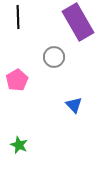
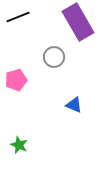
black line: rotated 70 degrees clockwise
pink pentagon: moved 1 px left; rotated 15 degrees clockwise
blue triangle: rotated 24 degrees counterclockwise
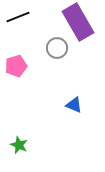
gray circle: moved 3 px right, 9 px up
pink pentagon: moved 14 px up
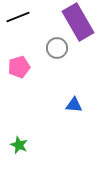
pink pentagon: moved 3 px right, 1 px down
blue triangle: rotated 18 degrees counterclockwise
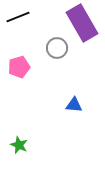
purple rectangle: moved 4 px right, 1 px down
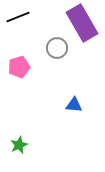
green star: rotated 24 degrees clockwise
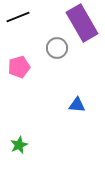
blue triangle: moved 3 px right
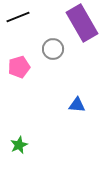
gray circle: moved 4 px left, 1 px down
